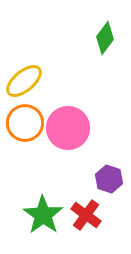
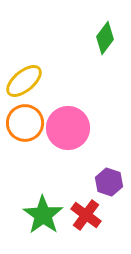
purple hexagon: moved 3 px down
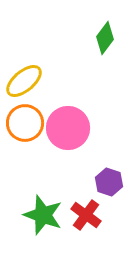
green star: rotated 15 degrees counterclockwise
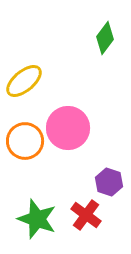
orange circle: moved 18 px down
green star: moved 6 px left, 4 px down
